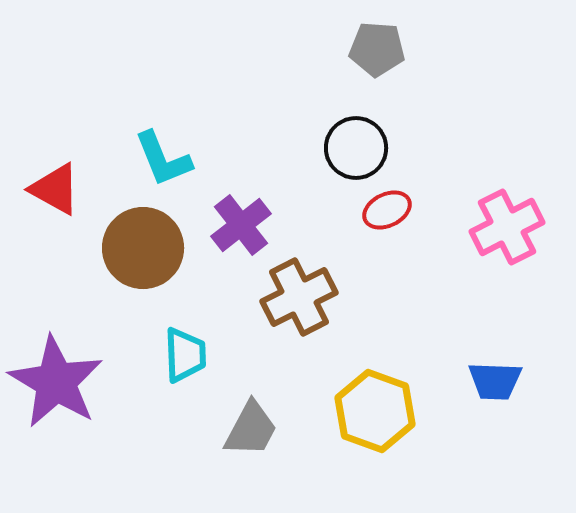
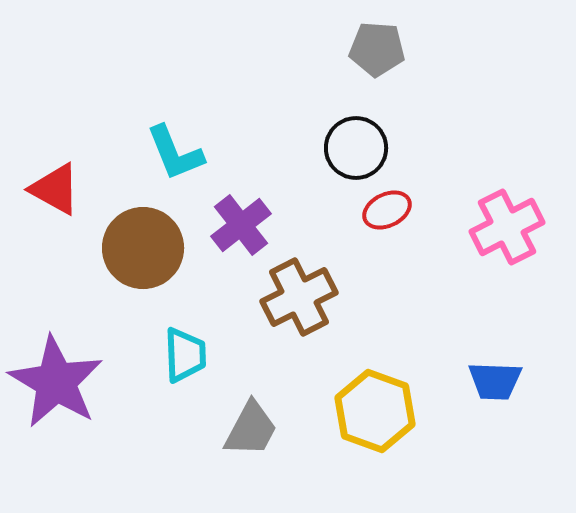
cyan L-shape: moved 12 px right, 6 px up
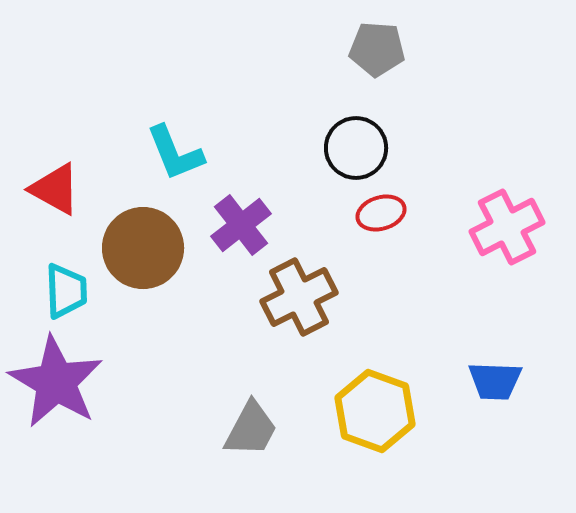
red ellipse: moved 6 px left, 3 px down; rotated 9 degrees clockwise
cyan trapezoid: moved 119 px left, 64 px up
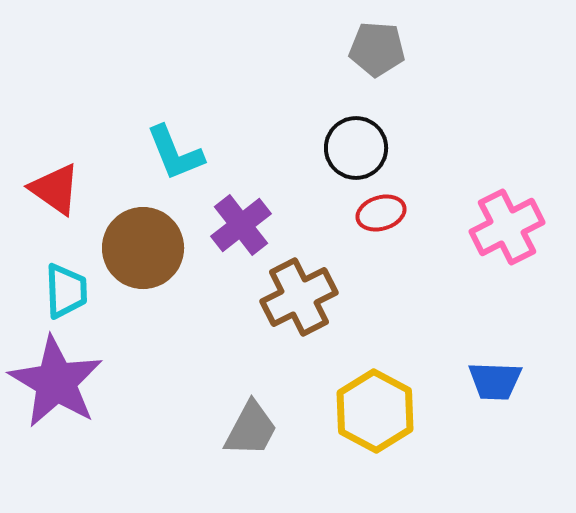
red triangle: rotated 6 degrees clockwise
yellow hexagon: rotated 8 degrees clockwise
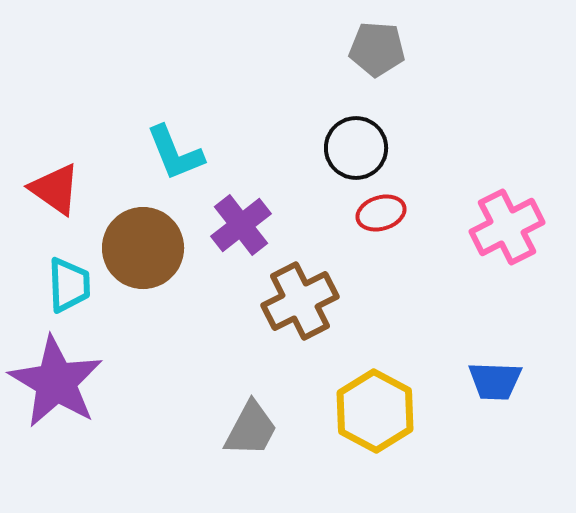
cyan trapezoid: moved 3 px right, 6 px up
brown cross: moved 1 px right, 4 px down
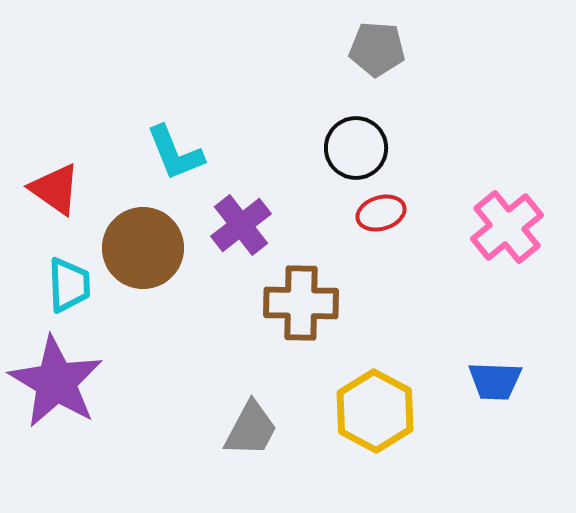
pink cross: rotated 12 degrees counterclockwise
brown cross: moved 1 px right, 2 px down; rotated 28 degrees clockwise
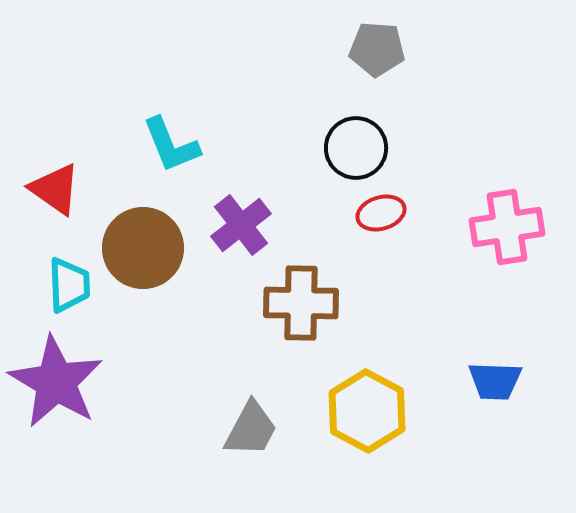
cyan L-shape: moved 4 px left, 8 px up
pink cross: rotated 30 degrees clockwise
yellow hexagon: moved 8 px left
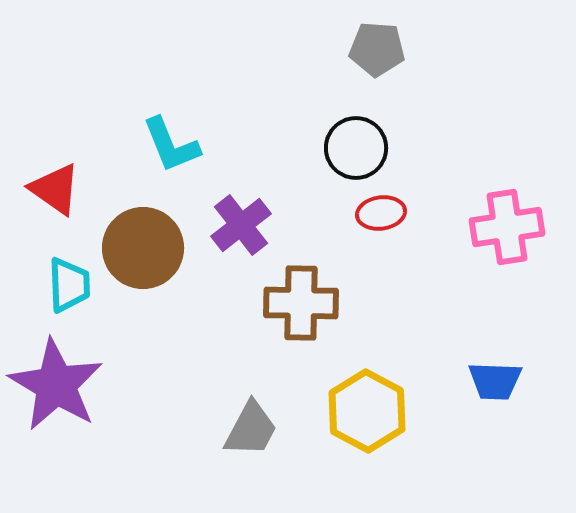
red ellipse: rotated 9 degrees clockwise
purple star: moved 3 px down
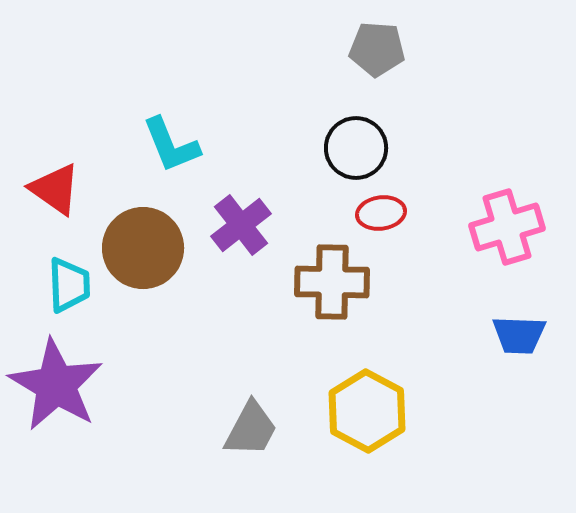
pink cross: rotated 8 degrees counterclockwise
brown cross: moved 31 px right, 21 px up
blue trapezoid: moved 24 px right, 46 px up
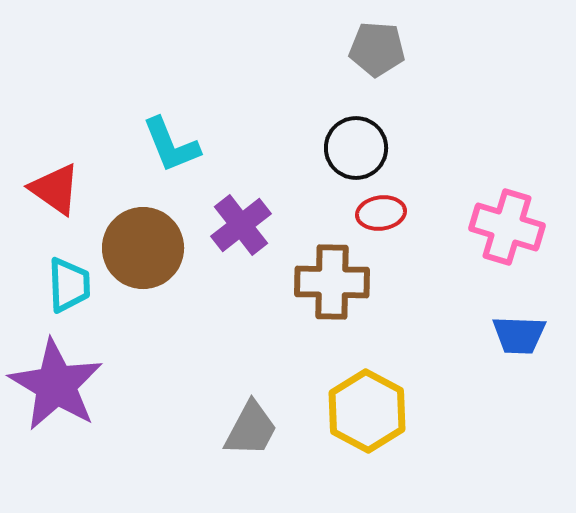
pink cross: rotated 34 degrees clockwise
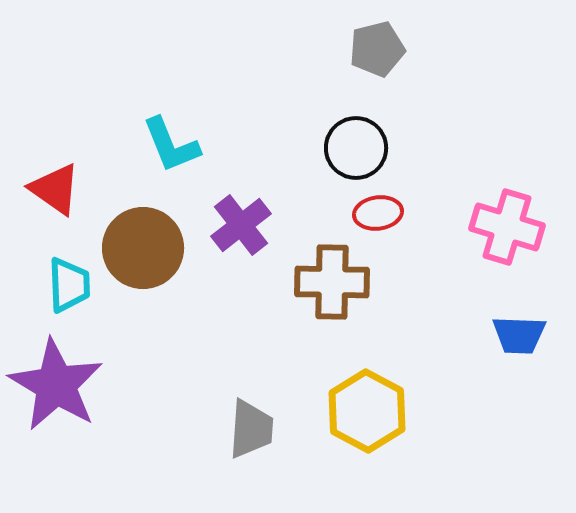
gray pentagon: rotated 18 degrees counterclockwise
red ellipse: moved 3 px left
gray trapezoid: rotated 24 degrees counterclockwise
